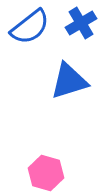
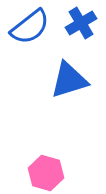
blue triangle: moved 1 px up
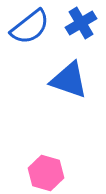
blue triangle: rotated 36 degrees clockwise
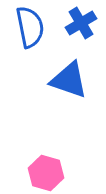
blue semicircle: rotated 63 degrees counterclockwise
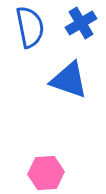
pink hexagon: rotated 20 degrees counterclockwise
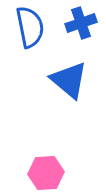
blue cross: rotated 12 degrees clockwise
blue triangle: rotated 21 degrees clockwise
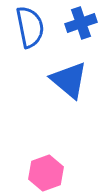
pink hexagon: rotated 16 degrees counterclockwise
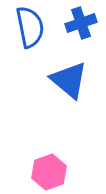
pink hexagon: moved 3 px right, 1 px up
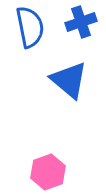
blue cross: moved 1 px up
pink hexagon: moved 1 px left
